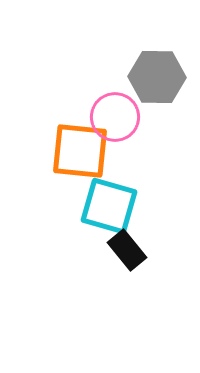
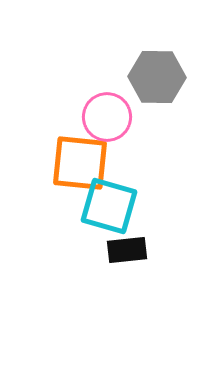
pink circle: moved 8 px left
orange square: moved 12 px down
black rectangle: rotated 57 degrees counterclockwise
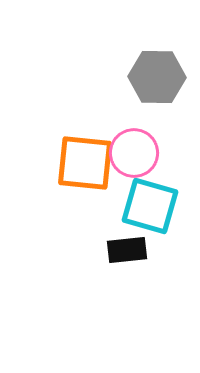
pink circle: moved 27 px right, 36 px down
orange square: moved 5 px right
cyan square: moved 41 px right
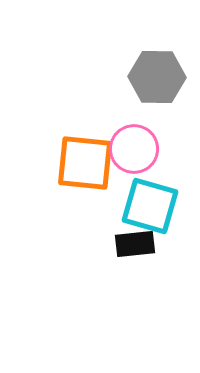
pink circle: moved 4 px up
black rectangle: moved 8 px right, 6 px up
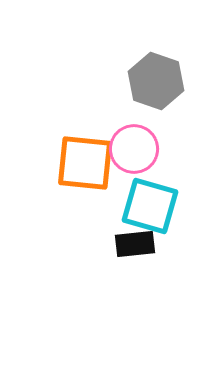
gray hexagon: moved 1 px left, 4 px down; rotated 18 degrees clockwise
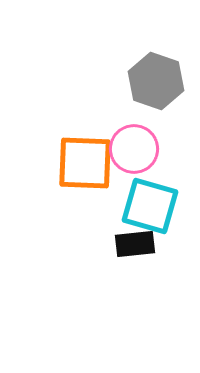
orange square: rotated 4 degrees counterclockwise
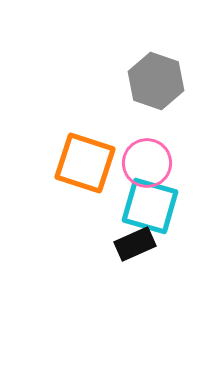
pink circle: moved 13 px right, 14 px down
orange square: rotated 16 degrees clockwise
black rectangle: rotated 18 degrees counterclockwise
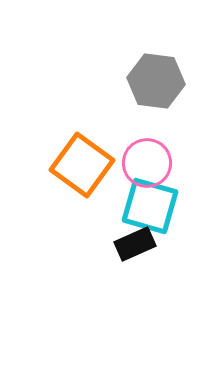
gray hexagon: rotated 12 degrees counterclockwise
orange square: moved 3 px left, 2 px down; rotated 18 degrees clockwise
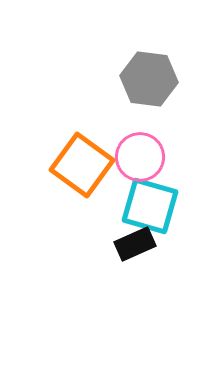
gray hexagon: moved 7 px left, 2 px up
pink circle: moved 7 px left, 6 px up
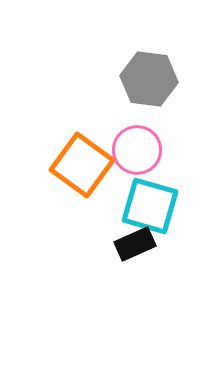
pink circle: moved 3 px left, 7 px up
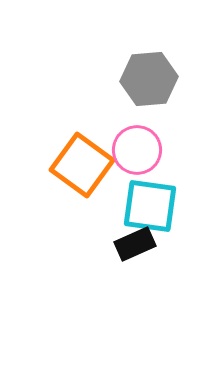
gray hexagon: rotated 12 degrees counterclockwise
cyan square: rotated 8 degrees counterclockwise
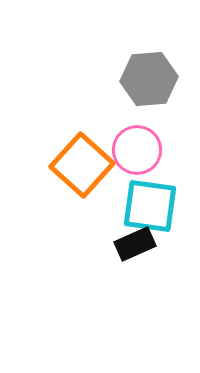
orange square: rotated 6 degrees clockwise
